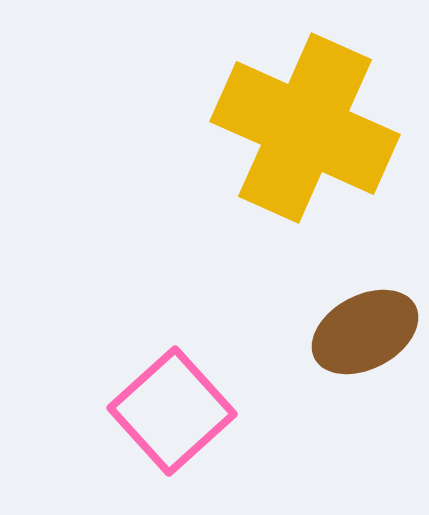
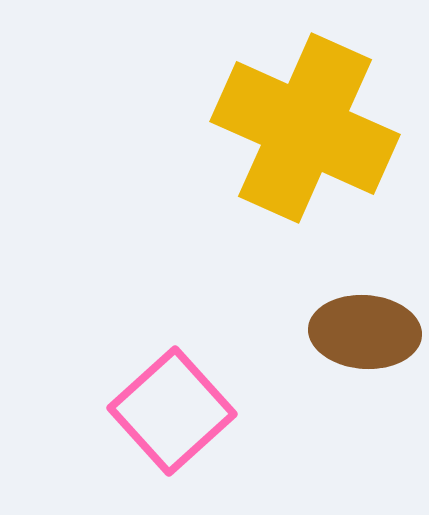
brown ellipse: rotated 32 degrees clockwise
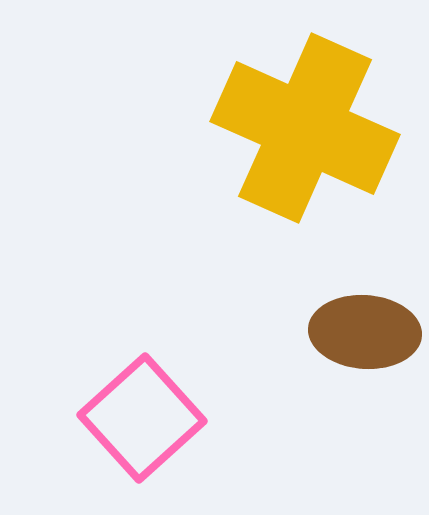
pink square: moved 30 px left, 7 px down
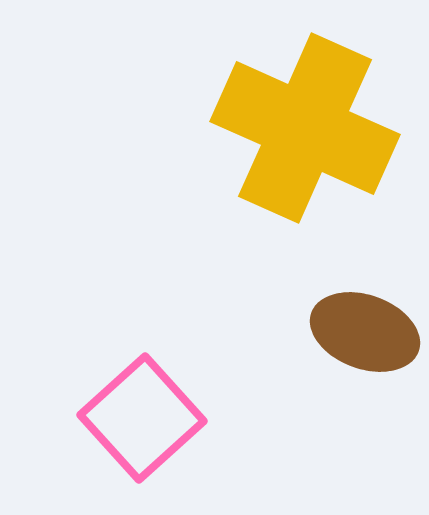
brown ellipse: rotated 16 degrees clockwise
